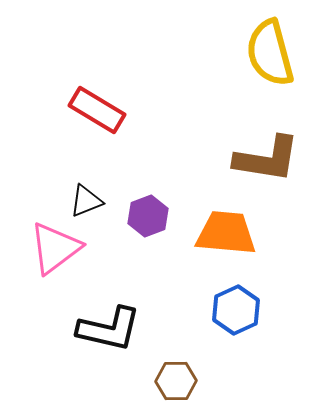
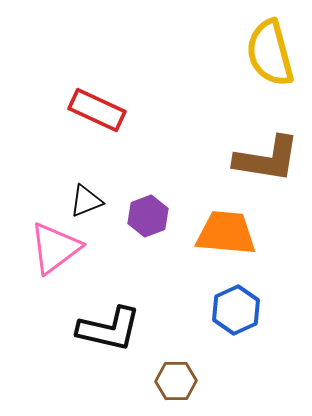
red rectangle: rotated 6 degrees counterclockwise
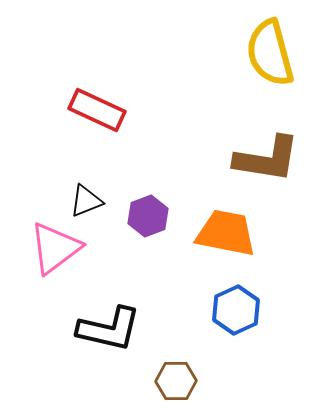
orange trapezoid: rotated 6 degrees clockwise
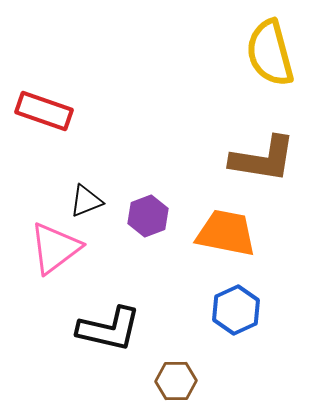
red rectangle: moved 53 px left, 1 px down; rotated 6 degrees counterclockwise
brown L-shape: moved 4 px left
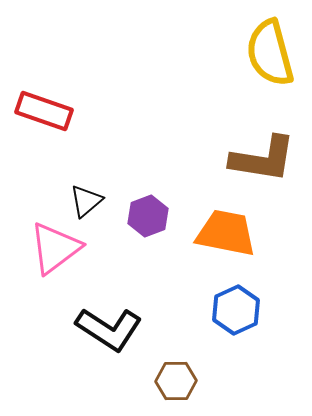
black triangle: rotated 18 degrees counterclockwise
black L-shape: rotated 20 degrees clockwise
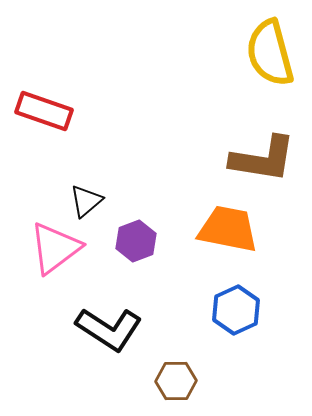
purple hexagon: moved 12 px left, 25 px down
orange trapezoid: moved 2 px right, 4 px up
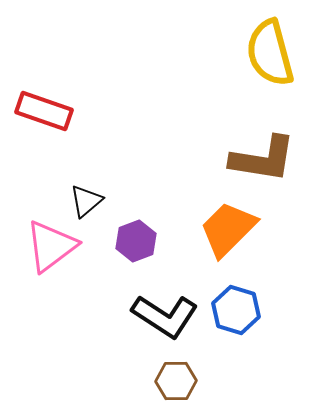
orange trapezoid: rotated 56 degrees counterclockwise
pink triangle: moved 4 px left, 2 px up
blue hexagon: rotated 18 degrees counterclockwise
black L-shape: moved 56 px right, 13 px up
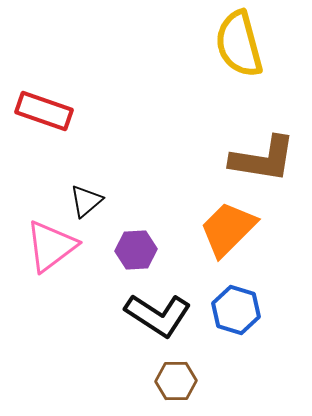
yellow semicircle: moved 31 px left, 9 px up
purple hexagon: moved 9 px down; rotated 18 degrees clockwise
black L-shape: moved 7 px left, 1 px up
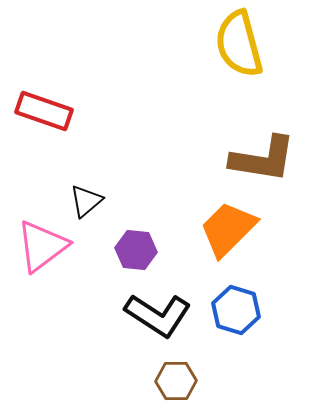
pink triangle: moved 9 px left
purple hexagon: rotated 9 degrees clockwise
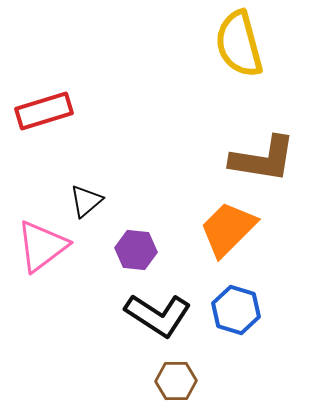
red rectangle: rotated 36 degrees counterclockwise
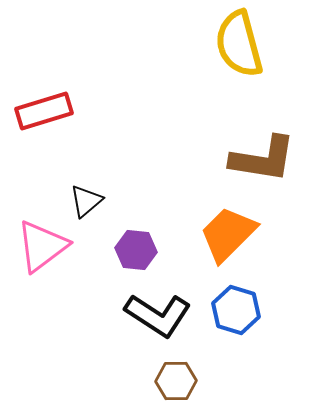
orange trapezoid: moved 5 px down
